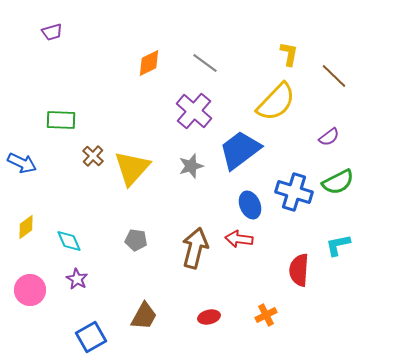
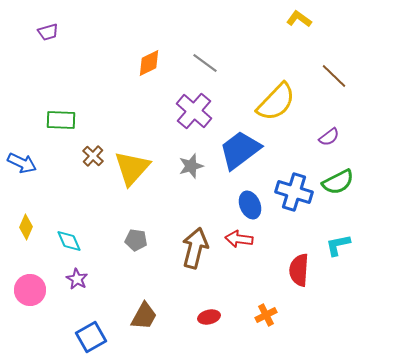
purple trapezoid: moved 4 px left
yellow L-shape: moved 10 px right, 35 px up; rotated 65 degrees counterclockwise
yellow diamond: rotated 30 degrees counterclockwise
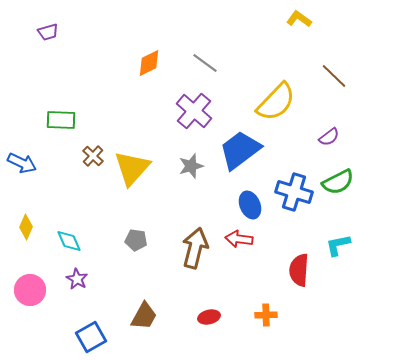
orange cross: rotated 25 degrees clockwise
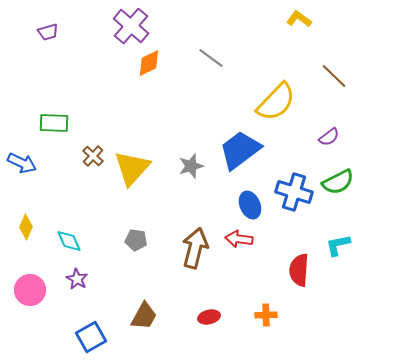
gray line: moved 6 px right, 5 px up
purple cross: moved 63 px left, 85 px up
green rectangle: moved 7 px left, 3 px down
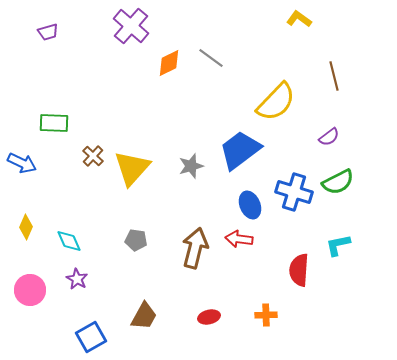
orange diamond: moved 20 px right
brown line: rotated 32 degrees clockwise
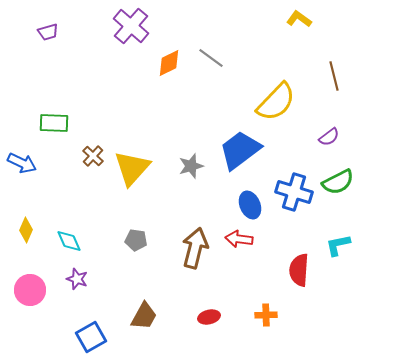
yellow diamond: moved 3 px down
purple star: rotated 10 degrees counterclockwise
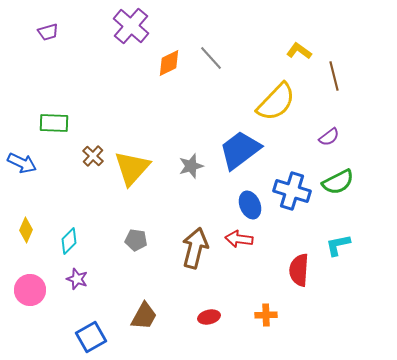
yellow L-shape: moved 32 px down
gray line: rotated 12 degrees clockwise
blue cross: moved 2 px left, 1 px up
cyan diamond: rotated 68 degrees clockwise
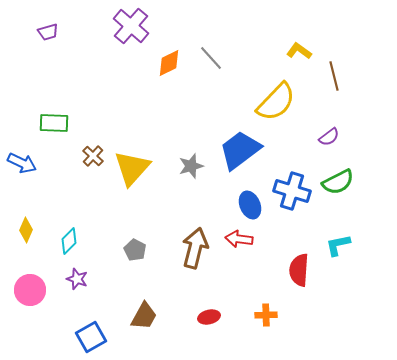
gray pentagon: moved 1 px left, 10 px down; rotated 20 degrees clockwise
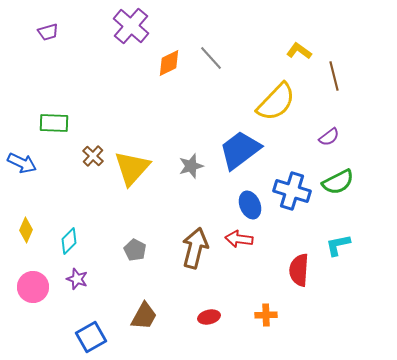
pink circle: moved 3 px right, 3 px up
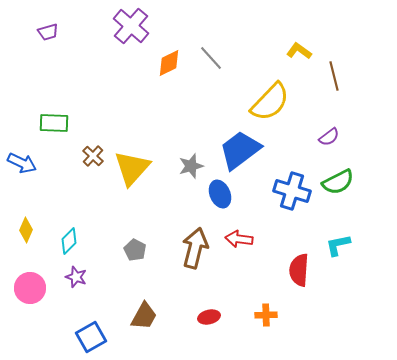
yellow semicircle: moved 6 px left
blue ellipse: moved 30 px left, 11 px up
purple star: moved 1 px left, 2 px up
pink circle: moved 3 px left, 1 px down
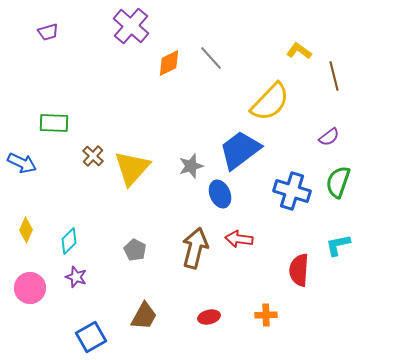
green semicircle: rotated 136 degrees clockwise
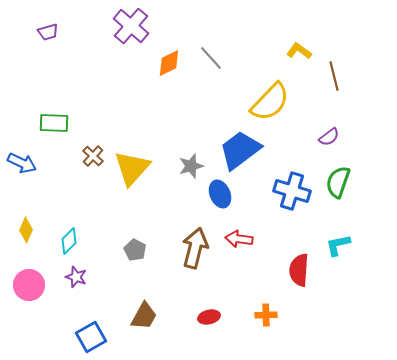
pink circle: moved 1 px left, 3 px up
